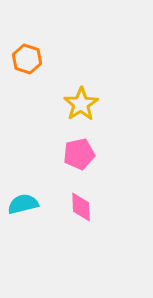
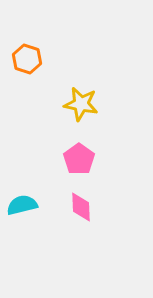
yellow star: rotated 28 degrees counterclockwise
pink pentagon: moved 5 px down; rotated 24 degrees counterclockwise
cyan semicircle: moved 1 px left, 1 px down
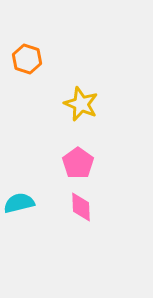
yellow star: rotated 12 degrees clockwise
pink pentagon: moved 1 px left, 4 px down
cyan semicircle: moved 3 px left, 2 px up
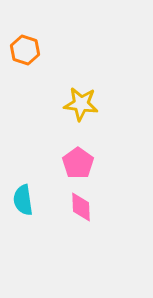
orange hexagon: moved 2 px left, 9 px up
yellow star: rotated 16 degrees counterclockwise
cyan semicircle: moved 4 px right, 3 px up; rotated 84 degrees counterclockwise
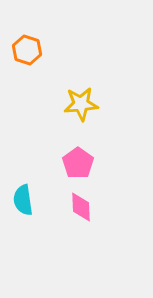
orange hexagon: moved 2 px right
yellow star: rotated 12 degrees counterclockwise
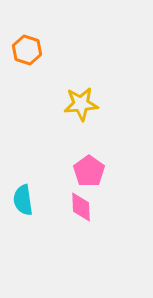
pink pentagon: moved 11 px right, 8 px down
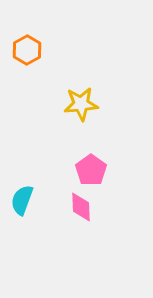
orange hexagon: rotated 12 degrees clockwise
pink pentagon: moved 2 px right, 1 px up
cyan semicircle: moved 1 px left; rotated 28 degrees clockwise
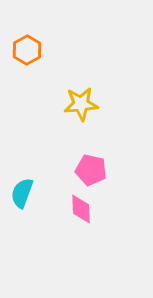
pink pentagon: rotated 24 degrees counterclockwise
cyan semicircle: moved 7 px up
pink diamond: moved 2 px down
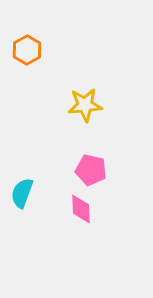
yellow star: moved 4 px right, 1 px down
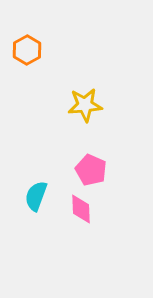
pink pentagon: rotated 12 degrees clockwise
cyan semicircle: moved 14 px right, 3 px down
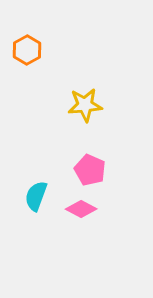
pink pentagon: moved 1 px left
pink diamond: rotated 60 degrees counterclockwise
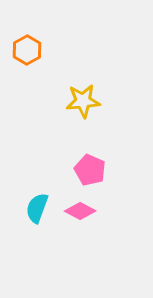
yellow star: moved 2 px left, 4 px up
cyan semicircle: moved 1 px right, 12 px down
pink diamond: moved 1 px left, 2 px down
